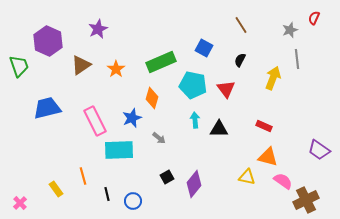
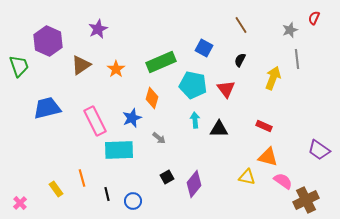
orange line: moved 1 px left, 2 px down
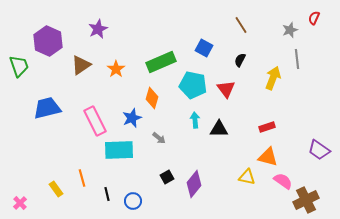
red rectangle: moved 3 px right, 1 px down; rotated 42 degrees counterclockwise
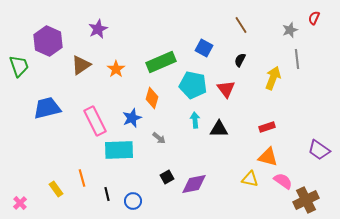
yellow triangle: moved 3 px right, 2 px down
purple diamond: rotated 40 degrees clockwise
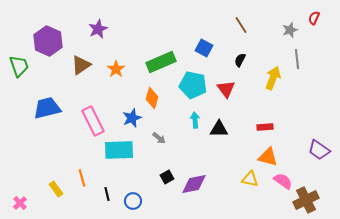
pink rectangle: moved 2 px left
red rectangle: moved 2 px left; rotated 14 degrees clockwise
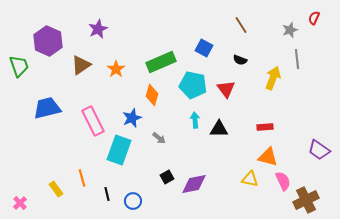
black semicircle: rotated 96 degrees counterclockwise
orange diamond: moved 3 px up
cyan rectangle: rotated 68 degrees counterclockwise
pink semicircle: rotated 30 degrees clockwise
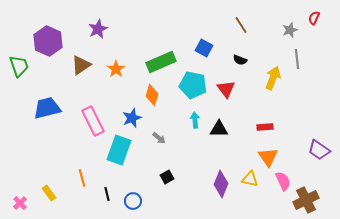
orange triangle: rotated 40 degrees clockwise
purple diamond: moved 27 px right; rotated 56 degrees counterclockwise
yellow rectangle: moved 7 px left, 4 px down
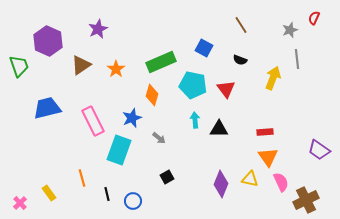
red rectangle: moved 5 px down
pink semicircle: moved 2 px left, 1 px down
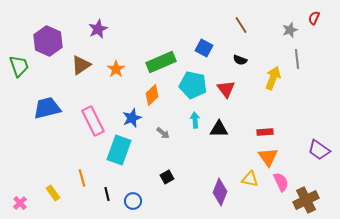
orange diamond: rotated 30 degrees clockwise
gray arrow: moved 4 px right, 5 px up
purple diamond: moved 1 px left, 8 px down
yellow rectangle: moved 4 px right
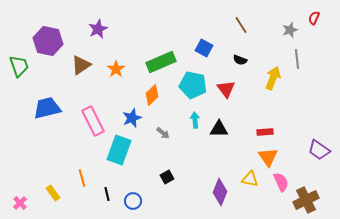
purple hexagon: rotated 12 degrees counterclockwise
